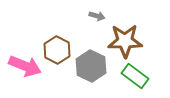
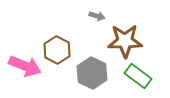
gray hexagon: moved 1 px right, 7 px down
green rectangle: moved 3 px right
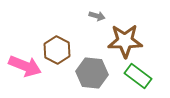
gray hexagon: rotated 20 degrees counterclockwise
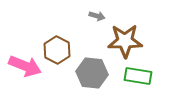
green rectangle: rotated 28 degrees counterclockwise
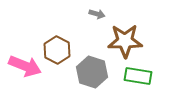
gray arrow: moved 2 px up
gray hexagon: moved 1 px up; rotated 12 degrees clockwise
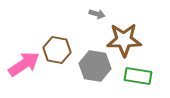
brown star: moved 1 px left, 1 px up
brown hexagon: rotated 16 degrees counterclockwise
pink arrow: moved 1 px left, 2 px up; rotated 56 degrees counterclockwise
gray hexagon: moved 3 px right, 6 px up; rotated 8 degrees counterclockwise
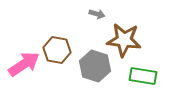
brown star: rotated 8 degrees clockwise
gray hexagon: rotated 8 degrees clockwise
green rectangle: moved 5 px right
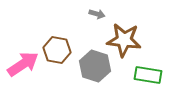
pink arrow: moved 1 px left
green rectangle: moved 5 px right, 1 px up
